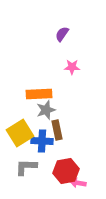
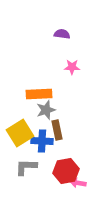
purple semicircle: rotated 63 degrees clockwise
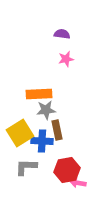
pink star: moved 6 px left, 8 px up; rotated 14 degrees counterclockwise
gray star: rotated 12 degrees clockwise
red hexagon: moved 1 px right, 1 px up
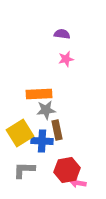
gray L-shape: moved 2 px left, 3 px down
